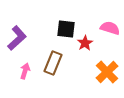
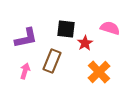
purple L-shape: moved 9 px right; rotated 30 degrees clockwise
brown rectangle: moved 1 px left, 2 px up
orange cross: moved 8 px left
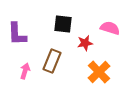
black square: moved 3 px left, 5 px up
purple L-shape: moved 9 px left, 4 px up; rotated 100 degrees clockwise
red star: rotated 21 degrees clockwise
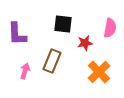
pink semicircle: rotated 84 degrees clockwise
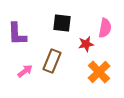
black square: moved 1 px left, 1 px up
pink semicircle: moved 5 px left
red star: moved 1 px right, 1 px down
pink arrow: rotated 35 degrees clockwise
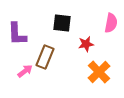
pink semicircle: moved 6 px right, 5 px up
brown rectangle: moved 7 px left, 4 px up
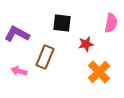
purple L-shape: rotated 120 degrees clockwise
pink arrow: moved 6 px left; rotated 126 degrees counterclockwise
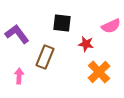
pink semicircle: moved 3 px down; rotated 54 degrees clockwise
purple L-shape: rotated 25 degrees clockwise
red star: rotated 21 degrees clockwise
pink arrow: moved 5 px down; rotated 77 degrees clockwise
